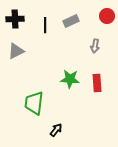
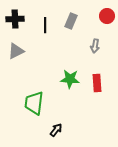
gray rectangle: rotated 42 degrees counterclockwise
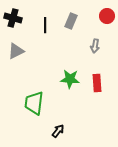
black cross: moved 2 px left, 1 px up; rotated 18 degrees clockwise
black arrow: moved 2 px right, 1 px down
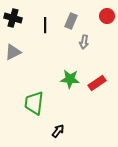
gray arrow: moved 11 px left, 4 px up
gray triangle: moved 3 px left, 1 px down
red rectangle: rotated 60 degrees clockwise
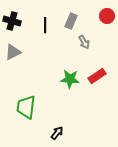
black cross: moved 1 px left, 3 px down
gray arrow: rotated 40 degrees counterclockwise
red rectangle: moved 7 px up
green trapezoid: moved 8 px left, 4 px down
black arrow: moved 1 px left, 2 px down
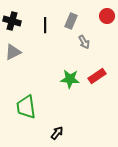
green trapezoid: rotated 15 degrees counterclockwise
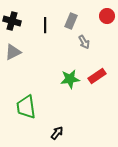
green star: rotated 12 degrees counterclockwise
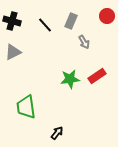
black line: rotated 42 degrees counterclockwise
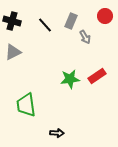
red circle: moved 2 px left
gray arrow: moved 1 px right, 5 px up
green trapezoid: moved 2 px up
black arrow: rotated 56 degrees clockwise
